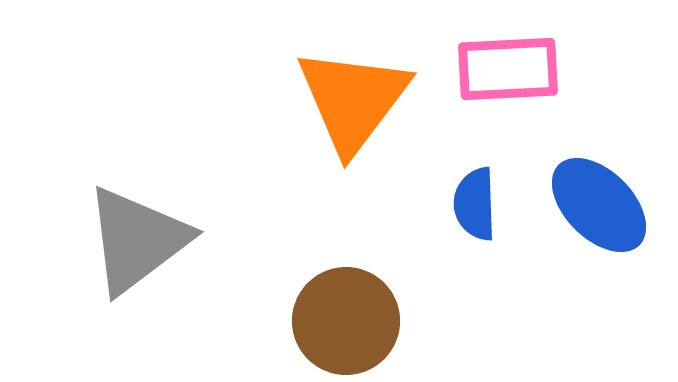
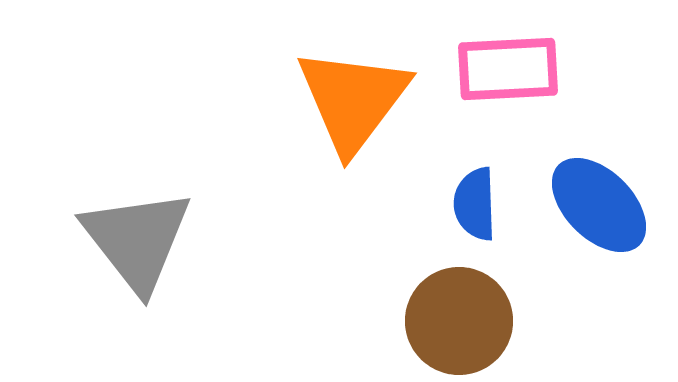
gray triangle: rotated 31 degrees counterclockwise
brown circle: moved 113 px right
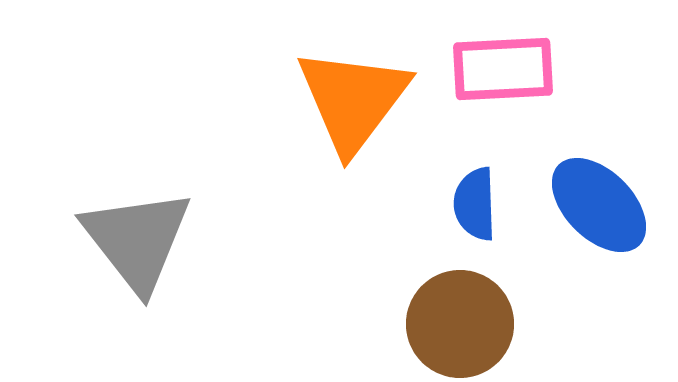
pink rectangle: moved 5 px left
brown circle: moved 1 px right, 3 px down
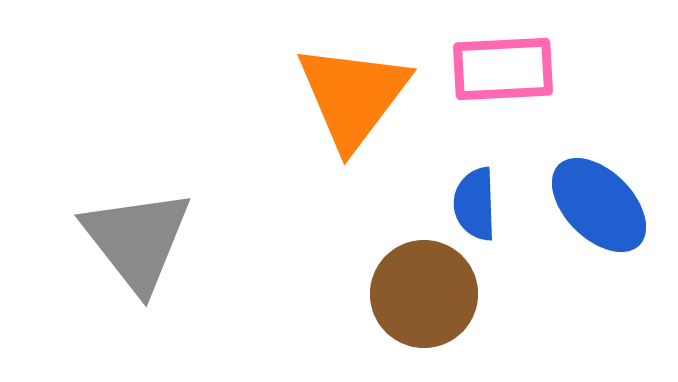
orange triangle: moved 4 px up
brown circle: moved 36 px left, 30 px up
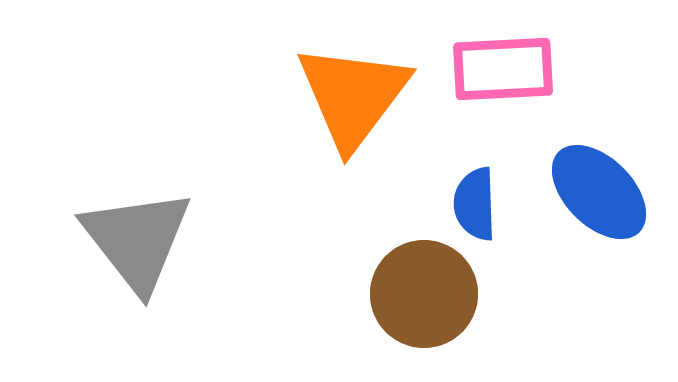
blue ellipse: moved 13 px up
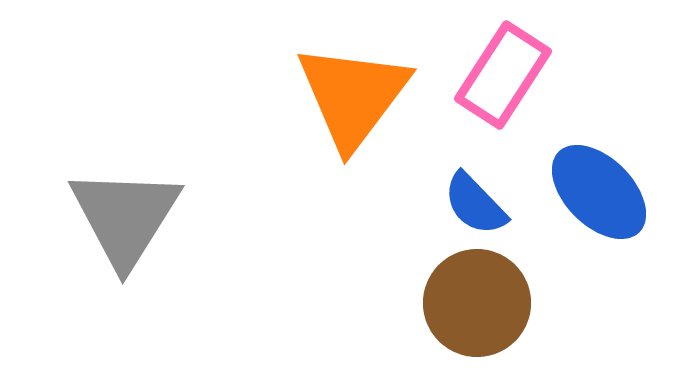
pink rectangle: moved 6 px down; rotated 54 degrees counterclockwise
blue semicircle: rotated 42 degrees counterclockwise
gray triangle: moved 12 px left, 23 px up; rotated 10 degrees clockwise
brown circle: moved 53 px right, 9 px down
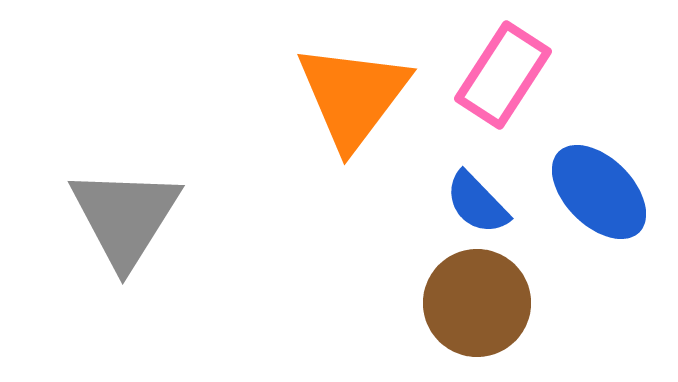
blue semicircle: moved 2 px right, 1 px up
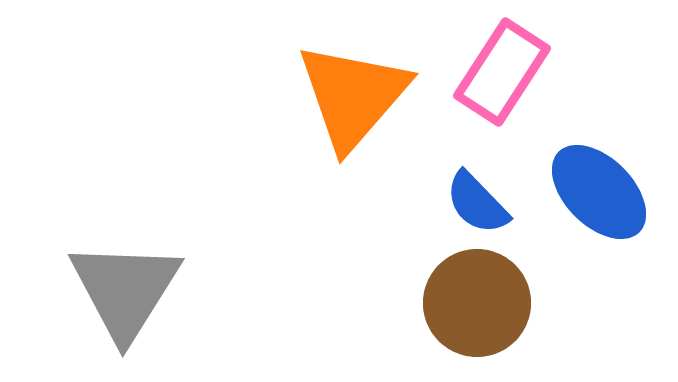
pink rectangle: moved 1 px left, 3 px up
orange triangle: rotated 4 degrees clockwise
gray triangle: moved 73 px down
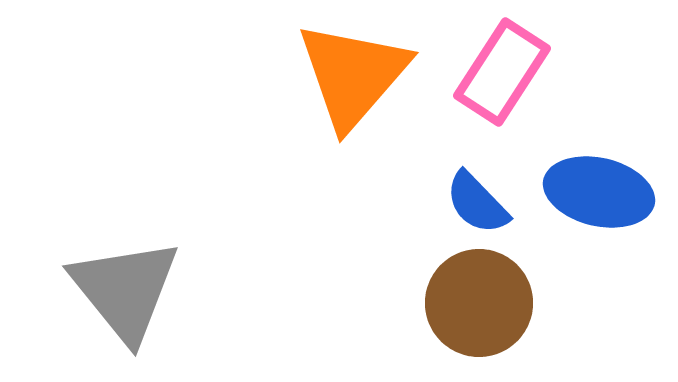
orange triangle: moved 21 px up
blue ellipse: rotated 32 degrees counterclockwise
gray triangle: rotated 11 degrees counterclockwise
brown circle: moved 2 px right
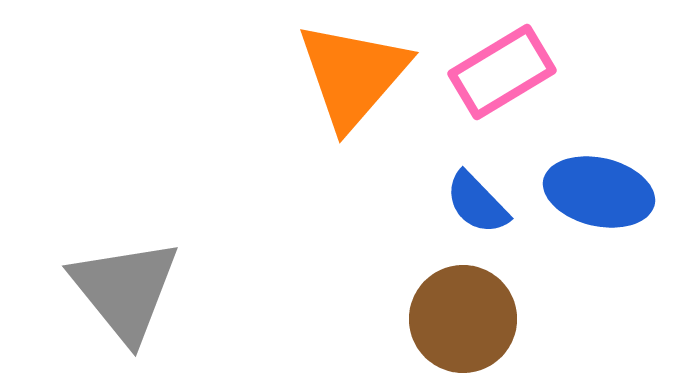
pink rectangle: rotated 26 degrees clockwise
brown circle: moved 16 px left, 16 px down
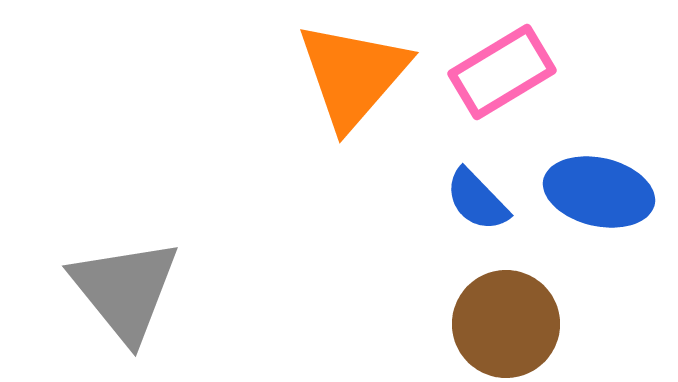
blue semicircle: moved 3 px up
brown circle: moved 43 px right, 5 px down
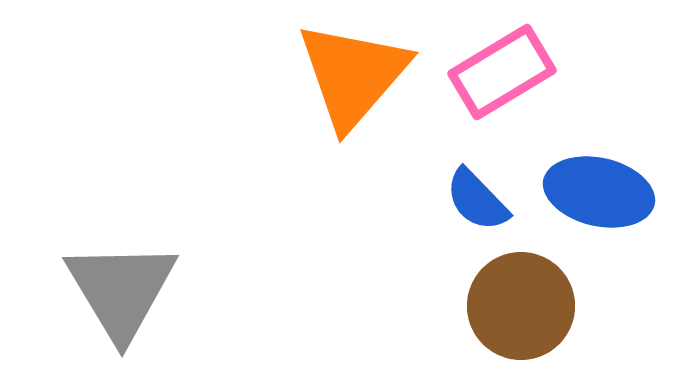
gray triangle: moved 4 px left; rotated 8 degrees clockwise
brown circle: moved 15 px right, 18 px up
